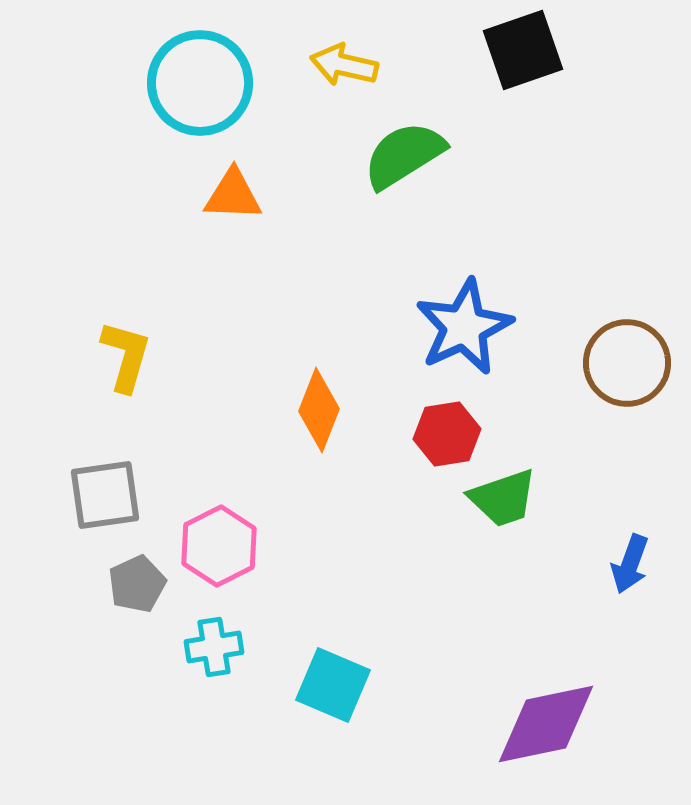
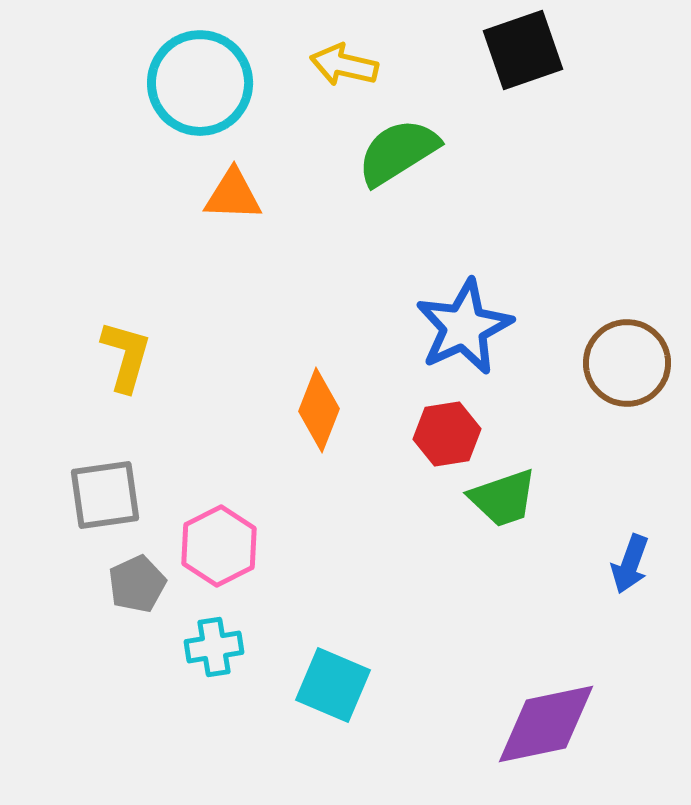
green semicircle: moved 6 px left, 3 px up
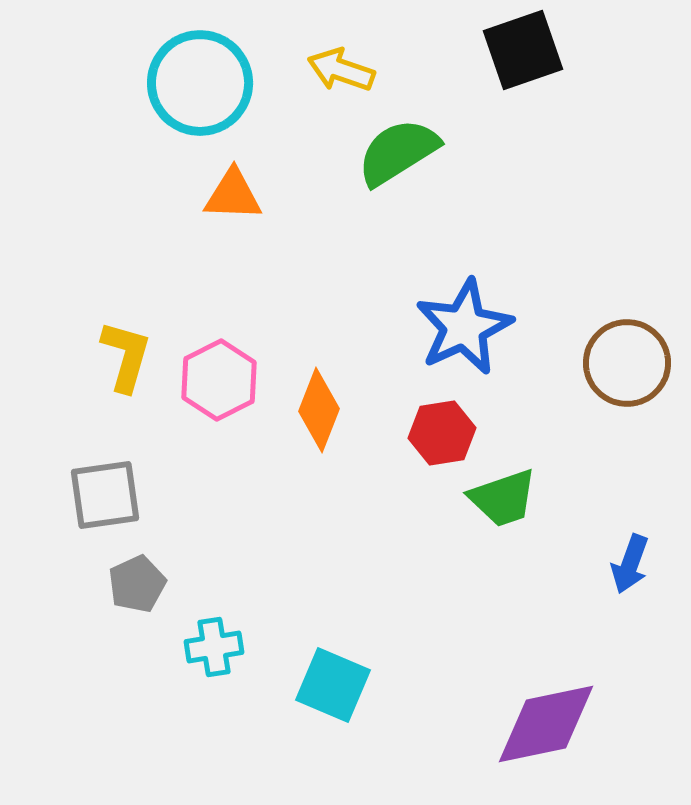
yellow arrow: moved 3 px left, 5 px down; rotated 6 degrees clockwise
red hexagon: moved 5 px left, 1 px up
pink hexagon: moved 166 px up
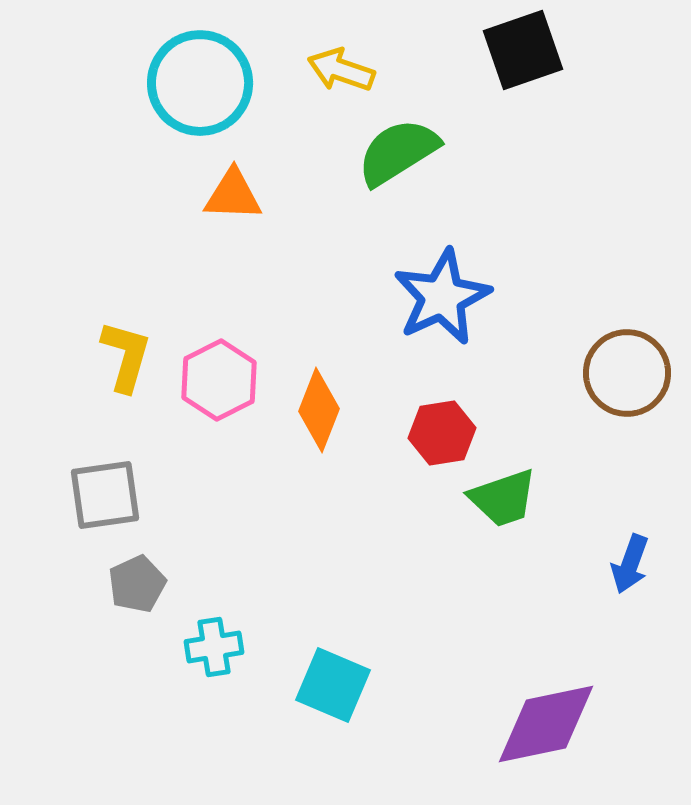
blue star: moved 22 px left, 30 px up
brown circle: moved 10 px down
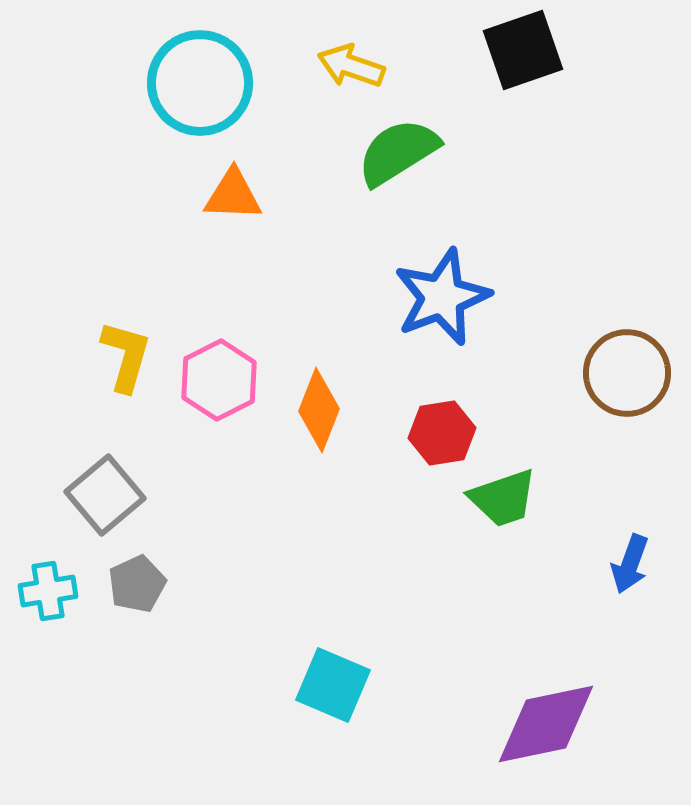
yellow arrow: moved 10 px right, 4 px up
blue star: rotated 4 degrees clockwise
gray square: rotated 32 degrees counterclockwise
cyan cross: moved 166 px left, 56 px up
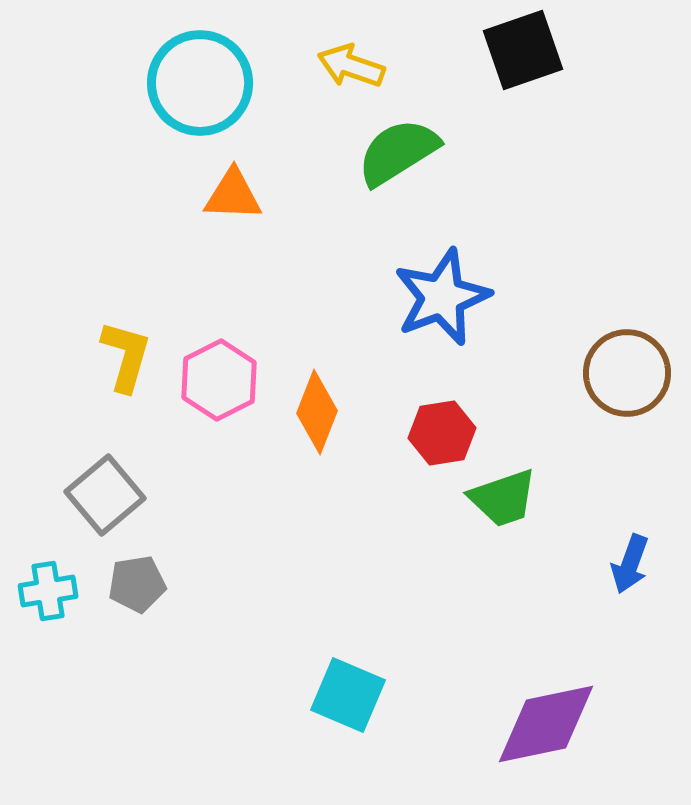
orange diamond: moved 2 px left, 2 px down
gray pentagon: rotated 16 degrees clockwise
cyan square: moved 15 px right, 10 px down
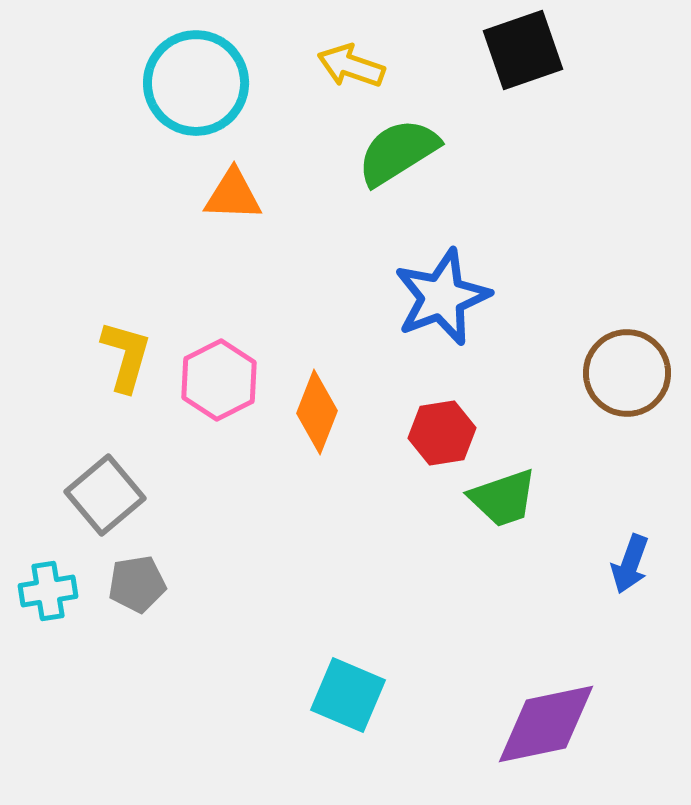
cyan circle: moved 4 px left
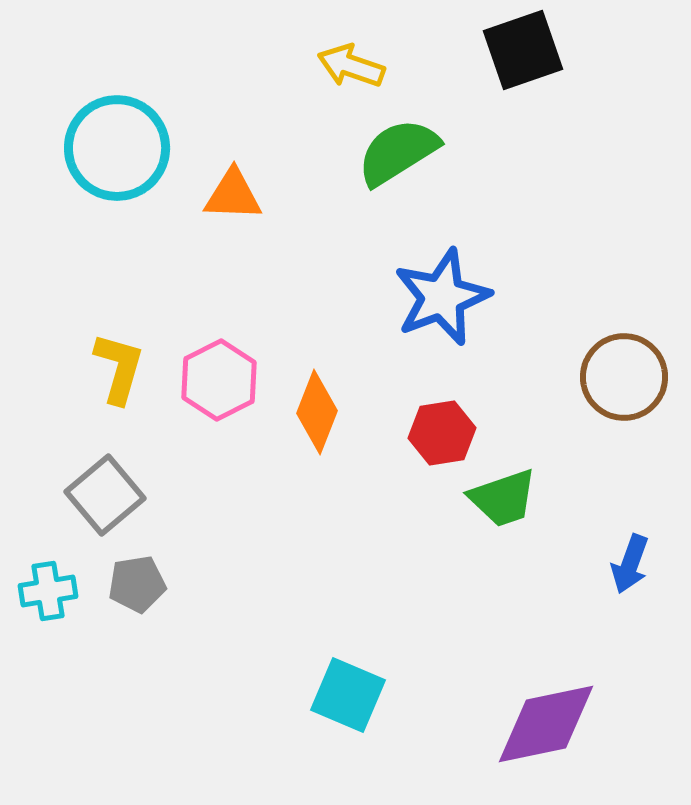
cyan circle: moved 79 px left, 65 px down
yellow L-shape: moved 7 px left, 12 px down
brown circle: moved 3 px left, 4 px down
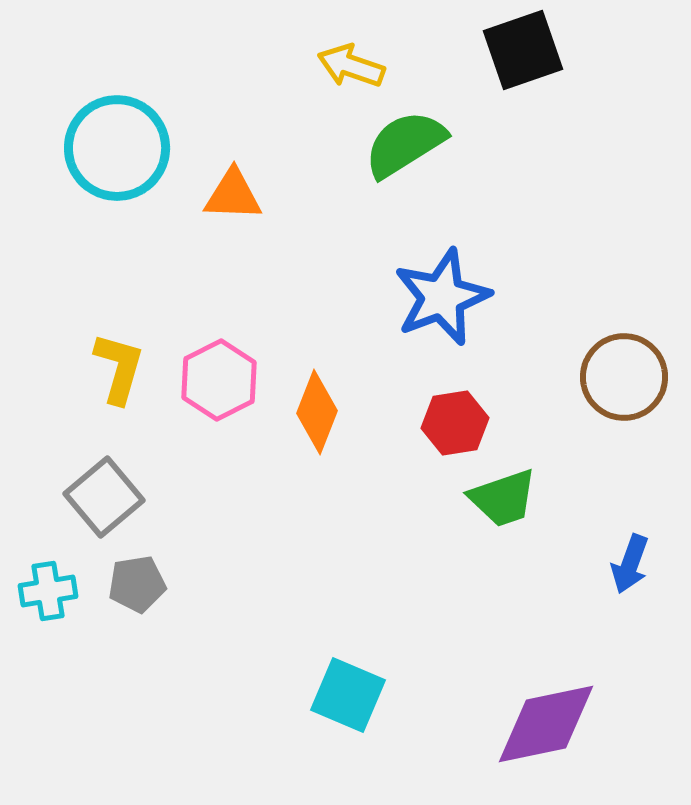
green semicircle: moved 7 px right, 8 px up
red hexagon: moved 13 px right, 10 px up
gray square: moved 1 px left, 2 px down
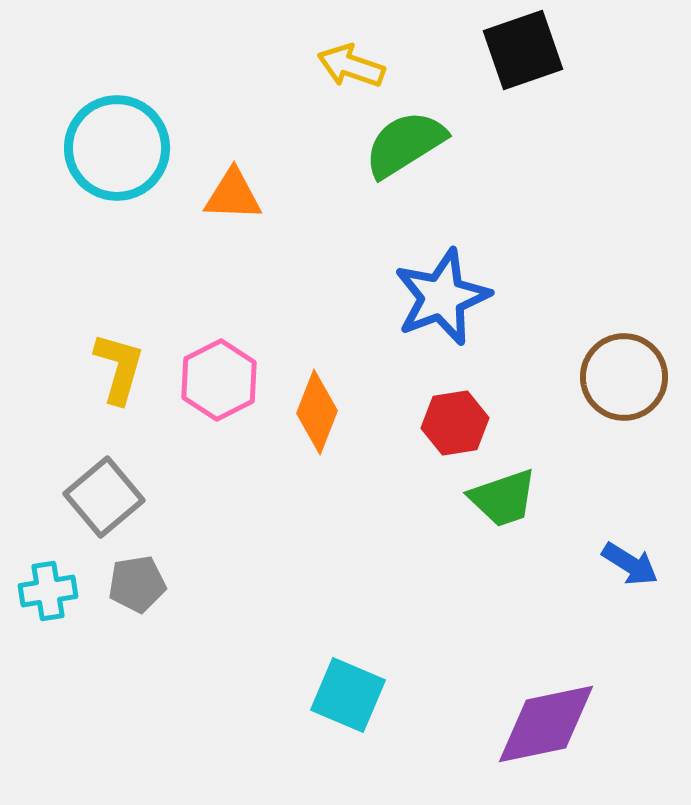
blue arrow: rotated 78 degrees counterclockwise
